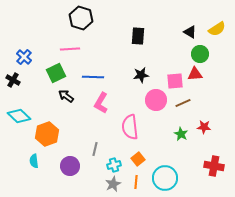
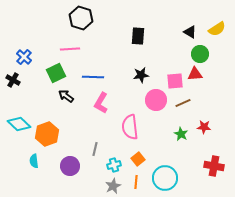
cyan diamond: moved 8 px down
gray star: moved 2 px down
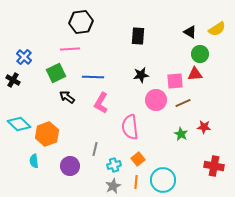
black hexagon: moved 4 px down; rotated 25 degrees counterclockwise
black arrow: moved 1 px right, 1 px down
cyan circle: moved 2 px left, 2 px down
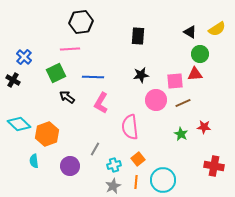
gray line: rotated 16 degrees clockwise
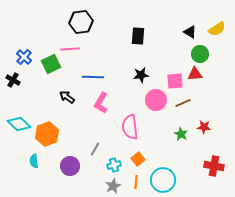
green square: moved 5 px left, 9 px up
